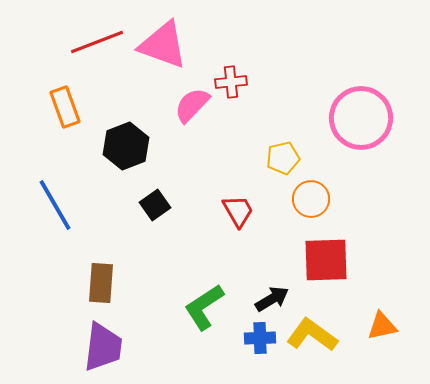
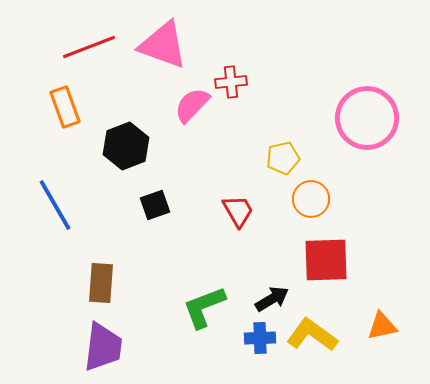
red line: moved 8 px left, 5 px down
pink circle: moved 6 px right
black square: rotated 16 degrees clockwise
green L-shape: rotated 12 degrees clockwise
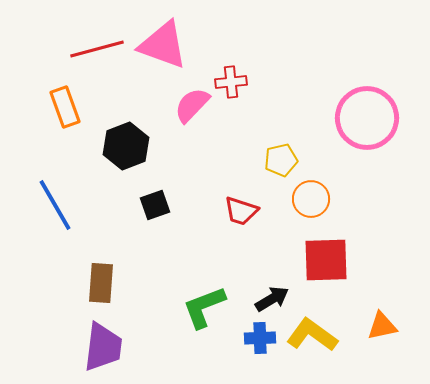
red line: moved 8 px right, 2 px down; rotated 6 degrees clockwise
yellow pentagon: moved 2 px left, 2 px down
red trapezoid: moved 3 px right; rotated 138 degrees clockwise
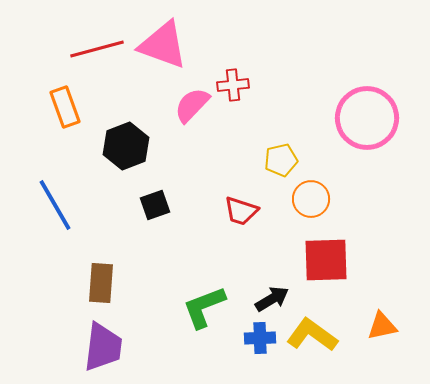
red cross: moved 2 px right, 3 px down
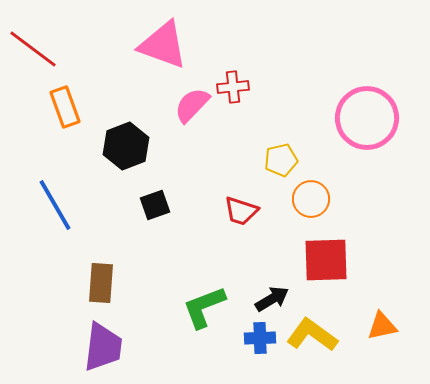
red line: moved 64 px left; rotated 52 degrees clockwise
red cross: moved 2 px down
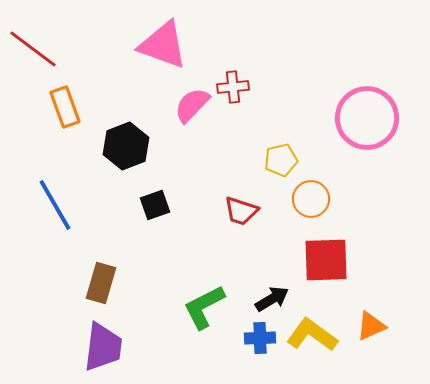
brown rectangle: rotated 12 degrees clockwise
green L-shape: rotated 6 degrees counterclockwise
orange triangle: moved 11 px left; rotated 12 degrees counterclockwise
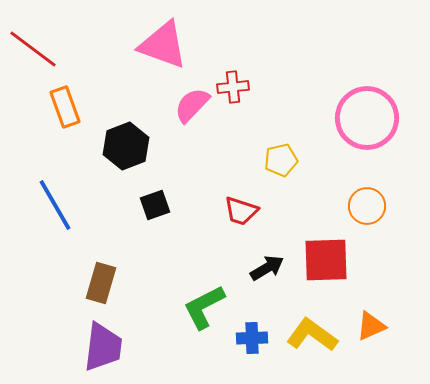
orange circle: moved 56 px right, 7 px down
black arrow: moved 5 px left, 31 px up
blue cross: moved 8 px left
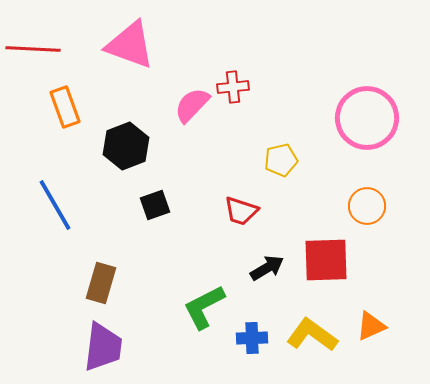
pink triangle: moved 33 px left
red line: rotated 34 degrees counterclockwise
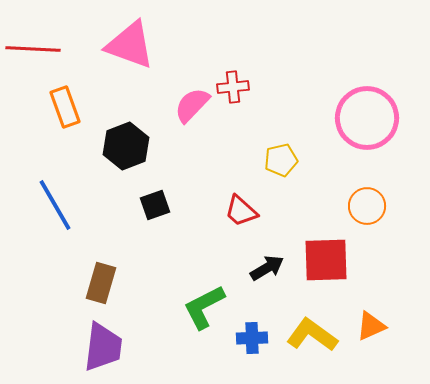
red trapezoid: rotated 24 degrees clockwise
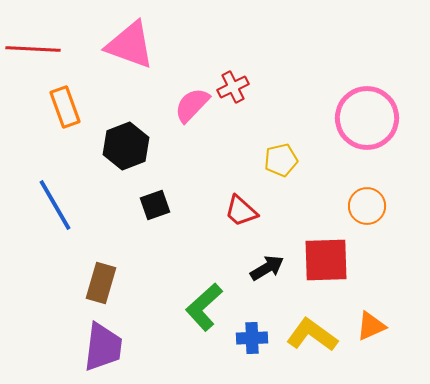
red cross: rotated 20 degrees counterclockwise
green L-shape: rotated 15 degrees counterclockwise
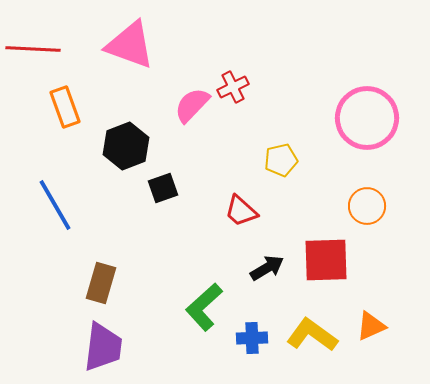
black square: moved 8 px right, 17 px up
